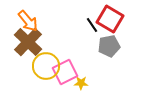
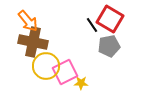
brown cross: moved 5 px right; rotated 32 degrees counterclockwise
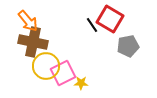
gray pentagon: moved 19 px right
pink square: moved 2 px left, 1 px down
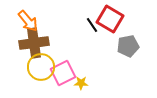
brown cross: moved 1 px right, 1 px down; rotated 20 degrees counterclockwise
yellow circle: moved 5 px left, 1 px down
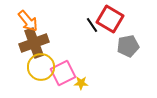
brown cross: rotated 12 degrees counterclockwise
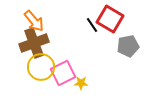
orange arrow: moved 6 px right
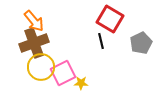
black line: moved 9 px right, 16 px down; rotated 21 degrees clockwise
gray pentagon: moved 13 px right, 3 px up; rotated 15 degrees counterclockwise
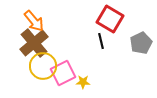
brown cross: rotated 20 degrees counterclockwise
yellow circle: moved 2 px right, 1 px up
yellow star: moved 2 px right, 1 px up
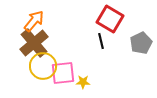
orange arrow: rotated 100 degrees counterclockwise
pink square: rotated 20 degrees clockwise
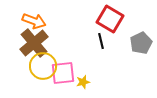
orange arrow: rotated 70 degrees clockwise
yellow star: rotated 16 degrees counterclockwise
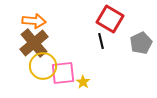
orange arrow: rotated 15 degrees counterclockwise
yellow star: rotated 24 degrees counterclockwise
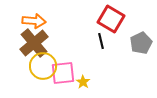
red square: moved 1 px right
